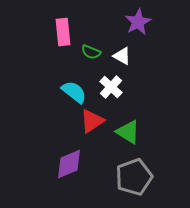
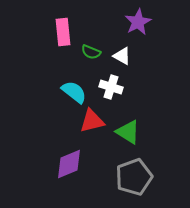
white cross: rotated 25 degrees counterclockwise
red triangle: rotated 20 degrees clockwise
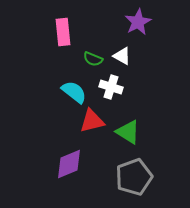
green semicircle: moved 2 px right, 7 px down
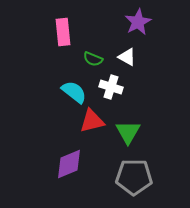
white triangle: moved 5 px right, 1 px down
green triangle: rotated 28 degrees clockwise
gray pentagon: rotated 21 degrees clockwise
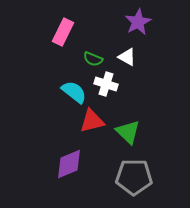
pink rectangle: rotated 32 degrees clockwise
white cross: moved 5 px left, 3 px up
green triangle: rotated 16 degrees counterclockwise
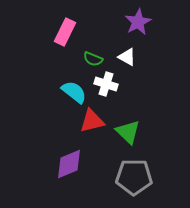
pink rectangle: moved 2 px right
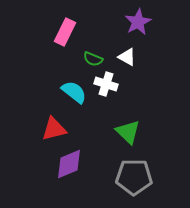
red triangle: moved 38 px left, 8 px down
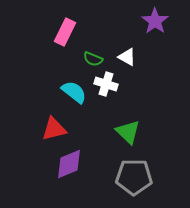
purple star: moved 17 px right, 1 px up; rotated 8 degrees counterclockwise
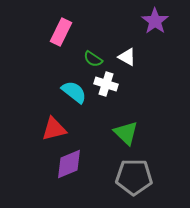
pink rectangle: moved 4 px left
green semicircle: rotated 12 degrees clockwise
green triangle: moved 2 px left, 1 px down
